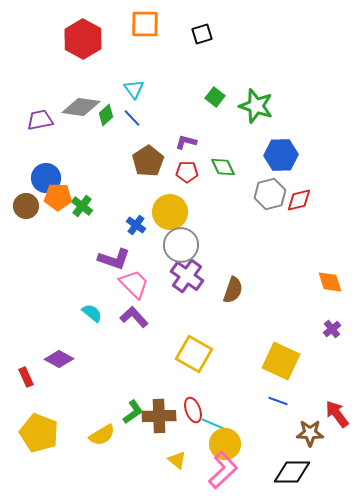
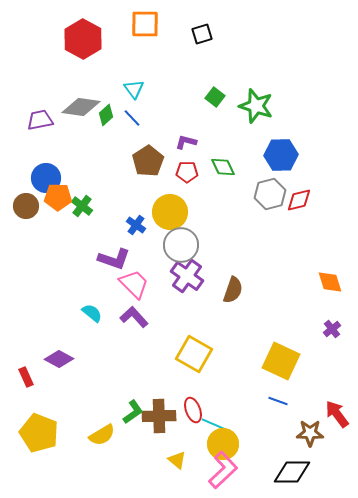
yellow circle at (225, 444): moved 2 px left
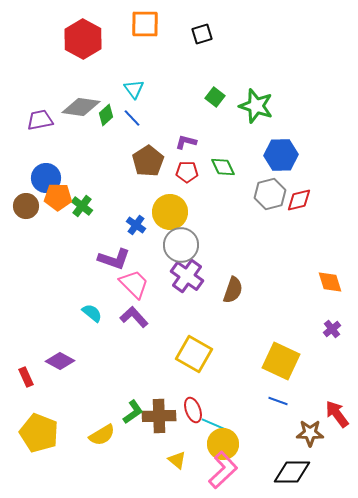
purple diamond at (59, 359): moved 1 px right, 2 px down
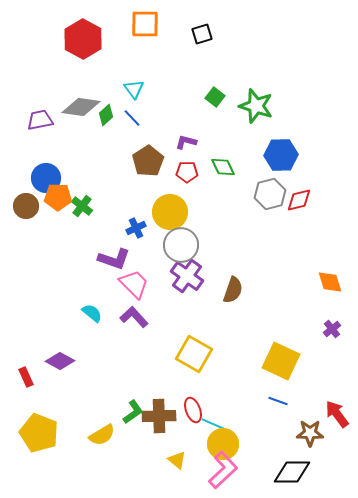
blue cross at (136, 225): moved 3 px down; rotated 30 degrees clockwise
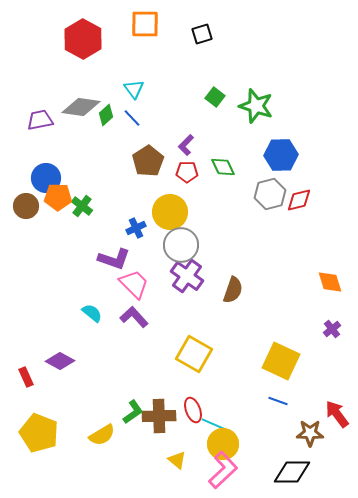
purple L-shape at (186, 142): moved 3 px down; rotated 60 degrees counterclockwise
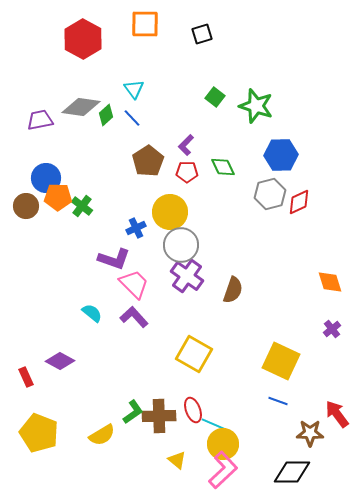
red diamond at (299, 200): moved 2 px down; rotated 12 degrees counterclockwise
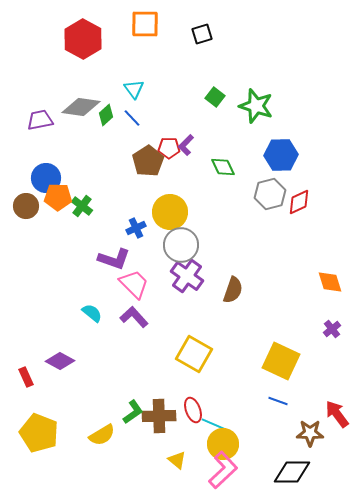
red pentagon at (187, 172): moved 18 px left, 24 px up
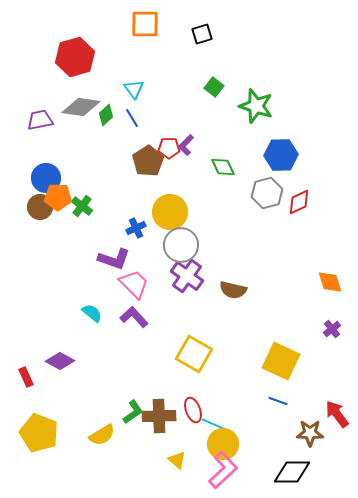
red hexagon at (83, 39): moved 8 px left, 18 px down; rotated 15 degrees clockwise
green square at (215, 97): moved 1 px left, 10 px up
blue line at (132, 118): rotated 12 degrees clockwise
gray hexagon at (270, 194): moved 3 px left, 1 px up
brown circle at (26, 206): moved 14 px right, 1 px down
brown semicircle at (233, 290): rotated 84 degrees clockwise
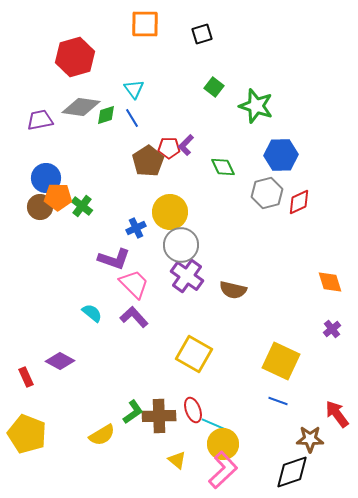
green diamond at (106, 115): rotated 25 degrees clockwise
yellow pentagon at (39, 433): moved 12 px left, 1 px down
brown star at (310, 433): moved 6 px down
black diamond at (292, 472): rotated 18 degrees counterclockwise
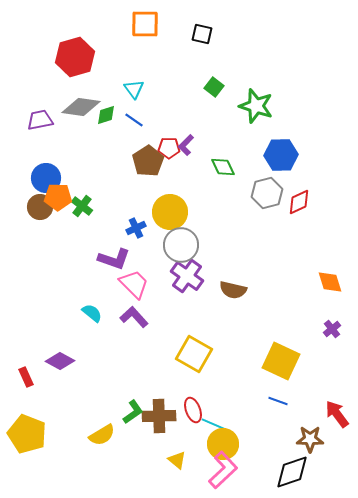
black square at (202, 34): rotated 30 degrees clockwise
blue line at (132, 118): moved 2 px right, 2 px down; rotated 24 degrees counterclockwise
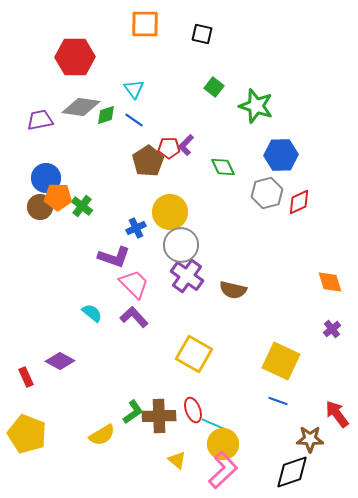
red hexagon at (75, 57): rotated 15 degrees clockwise
purple L-shape at (114, 259): moved 2 px up
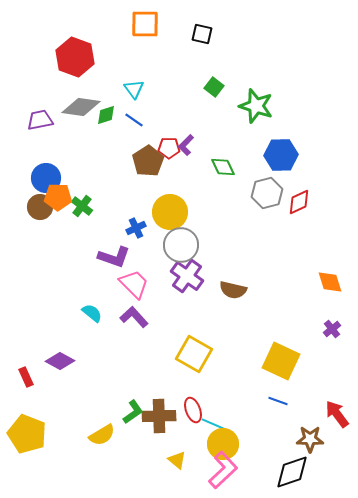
red hexagon at (75, 57): rotated 21 degrees clockwise
